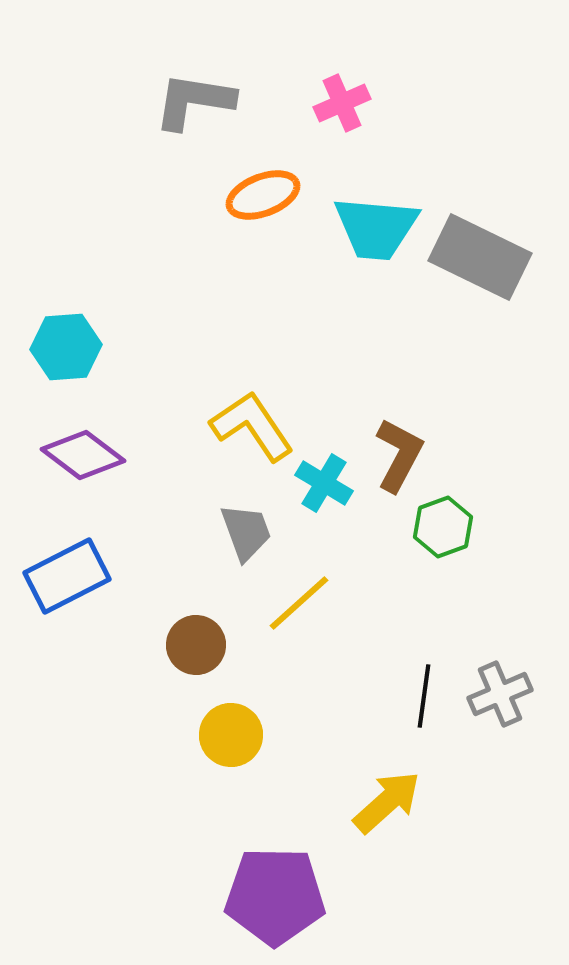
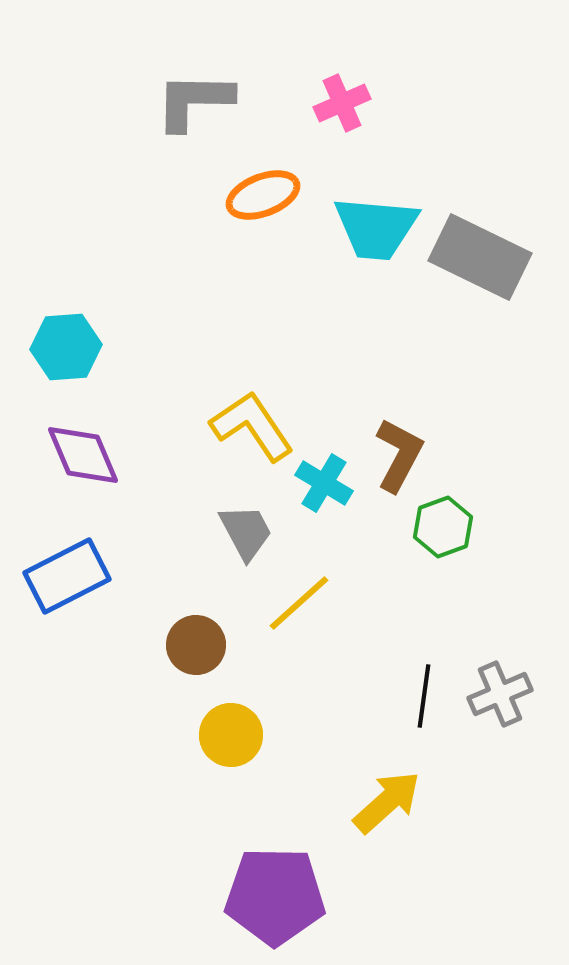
gray L-shape: rotated 8 degrees counterclockwise
purple diamond: rotated 30 degrees clockwise
gray trapezoid: rotated 8 degrees counterclockwise
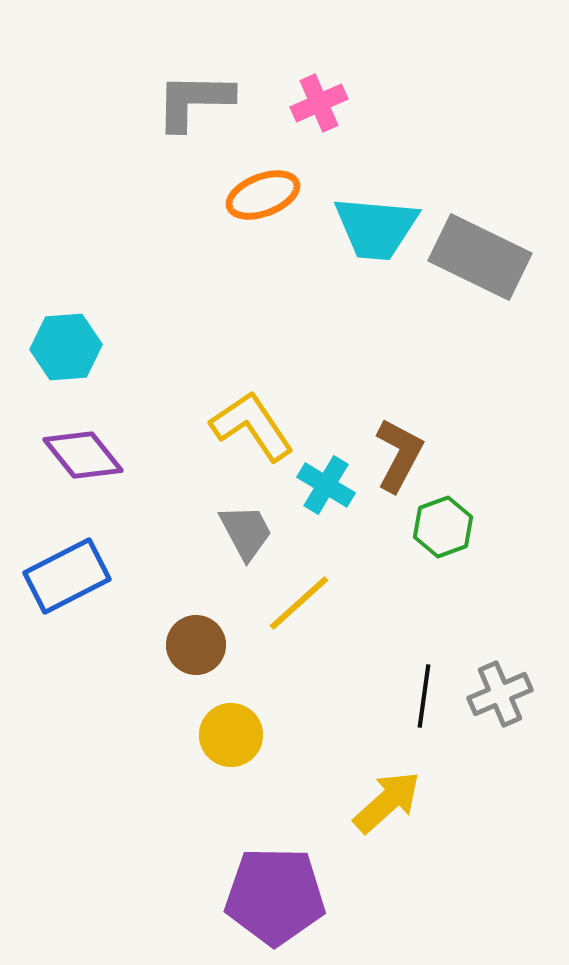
pink cross: moved 23 px left
purple diamond: rotated 16 degrees counterclockwise
cyan cross: moved 2 px right, 2 px down
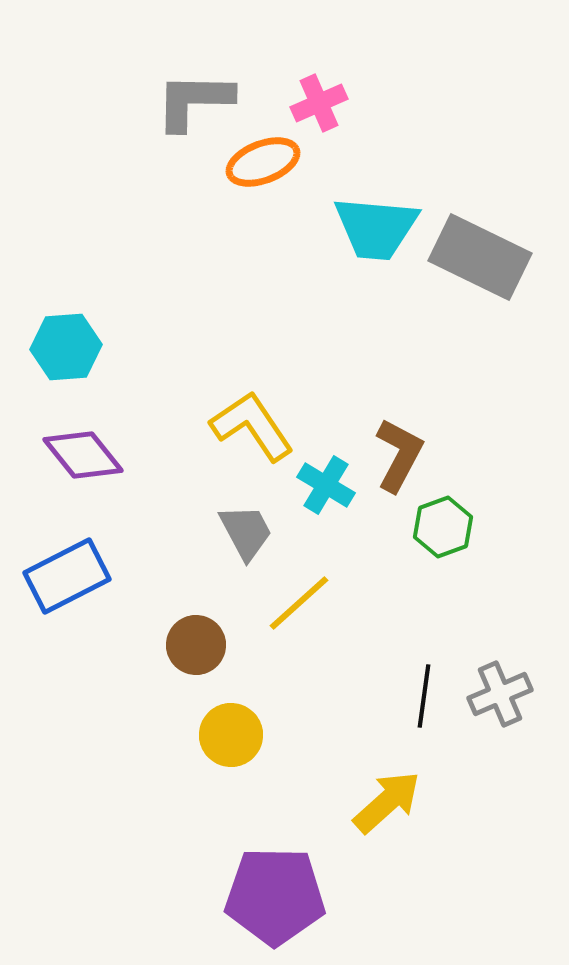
orange ellipse: moved 33 px up
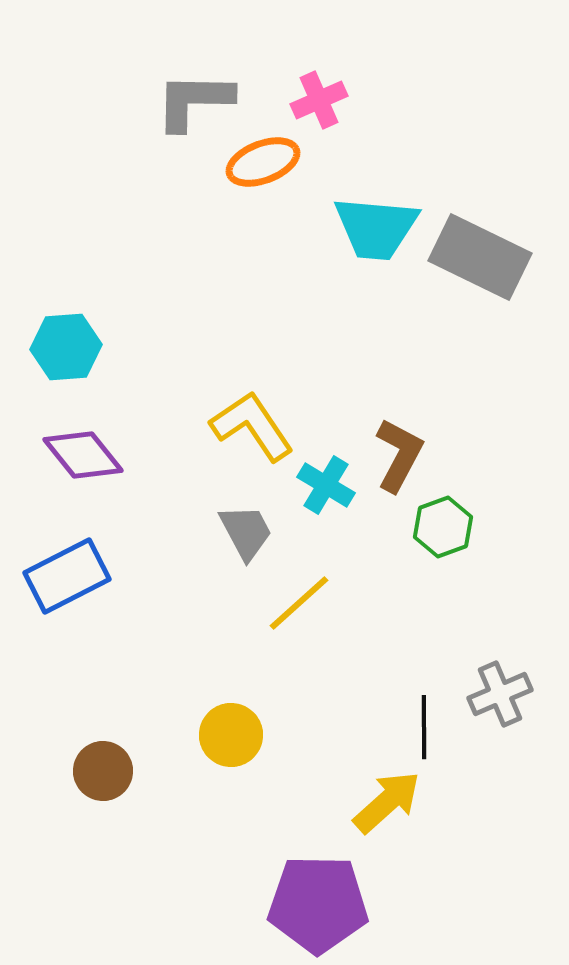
pink cross: moved 3 px up
brown circle: moved 93 px left, 126 px down
black line: moved 31 px down; rotated 8 degrees counterclockwise
purple pentagon: moved 43 px right, 8 px down
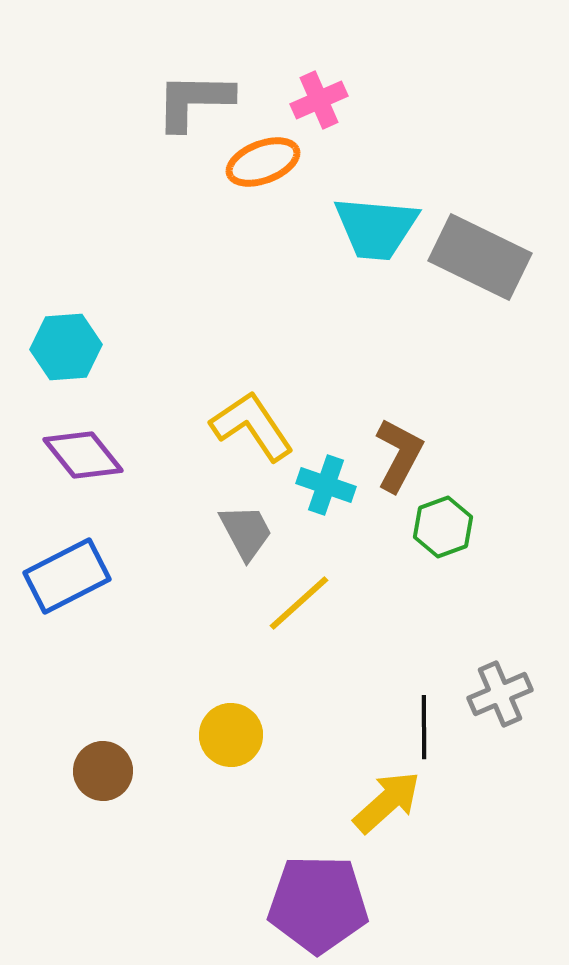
cyan cross: rotated 12 degrees counterclockwise
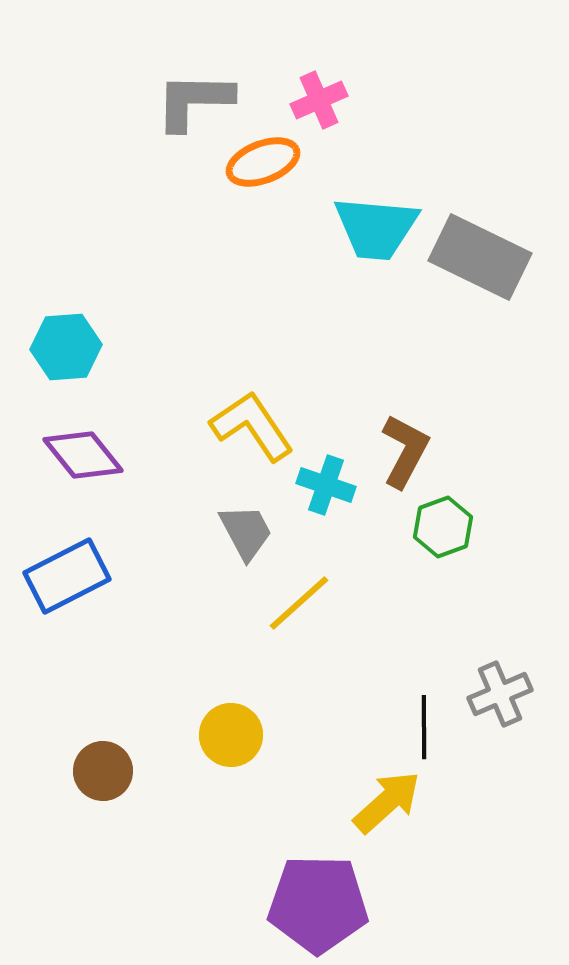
brown L-shape: moved 6 px right, 4 px up
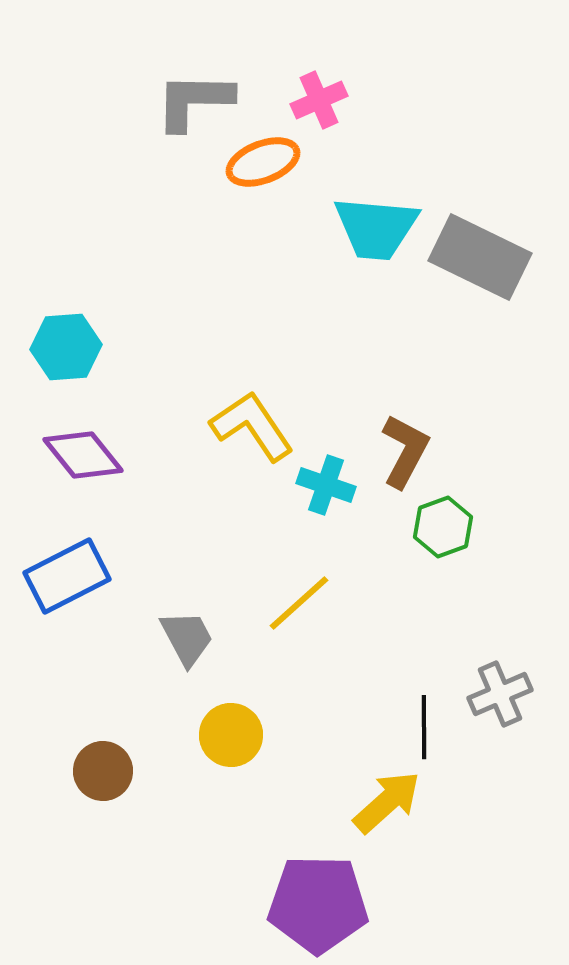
gray trapezoid: moved 59 px left, 106 px down
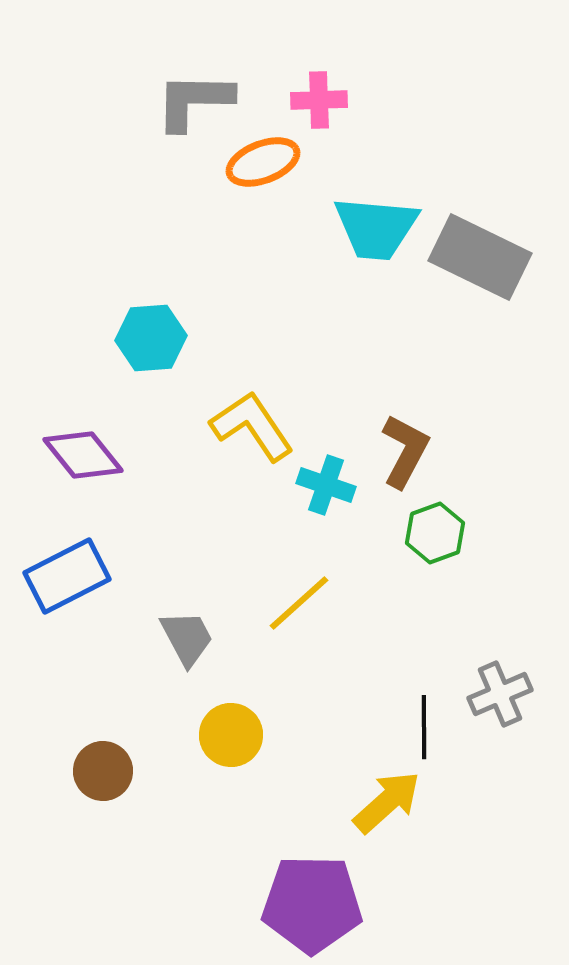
pink cross: rotated 22 degrees clockwise
cyan hexagon: moved 85 px right, 9 px up
green hexagon: moved 8 px left, 6 px down
purple pentagon: moved 6 px left
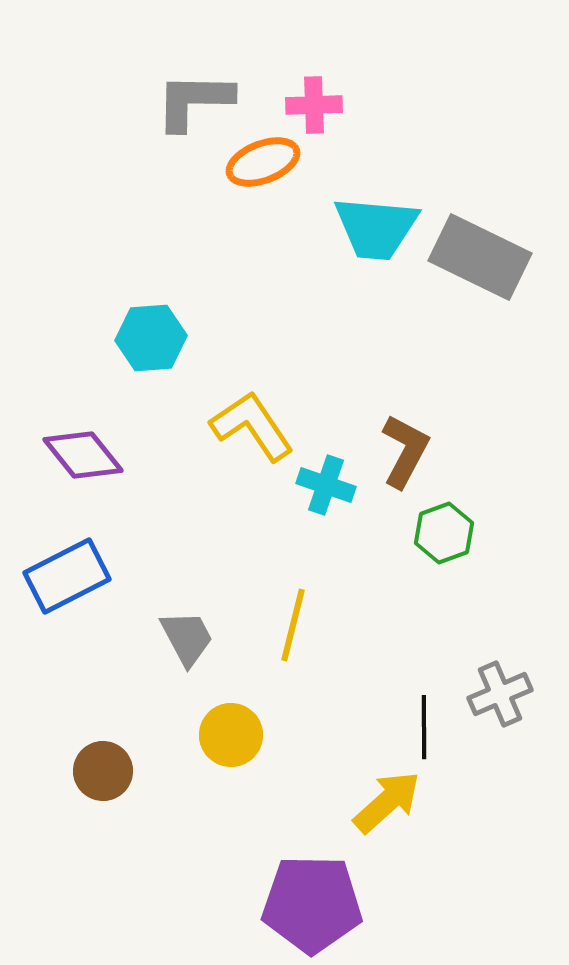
pink cross: moved 5 px left, 5 px down
green hexagon: moved 9 px right
yellow line: moved 6 px left, 22 px down; rotated 34 degrees counterclockwise
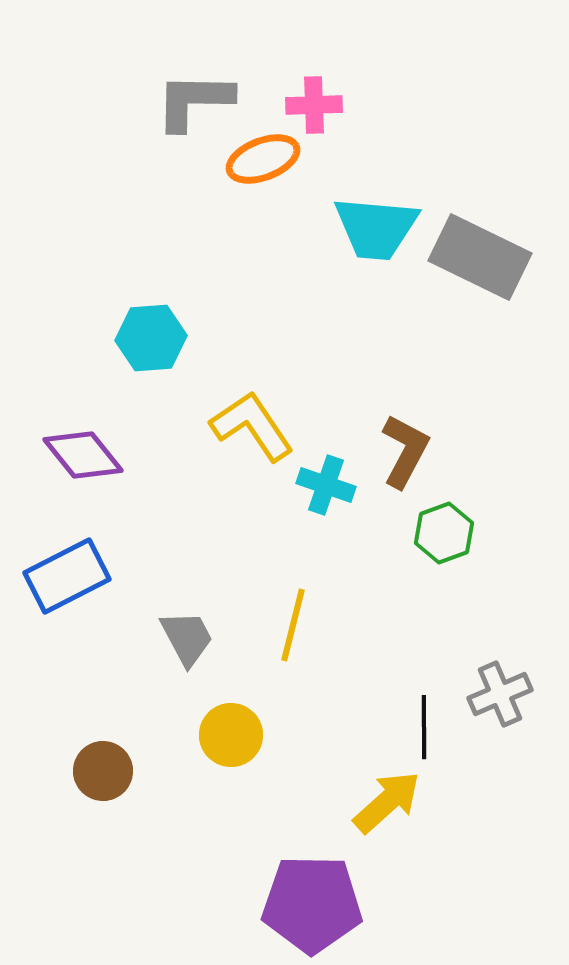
orange ellipse: moved 3 px up
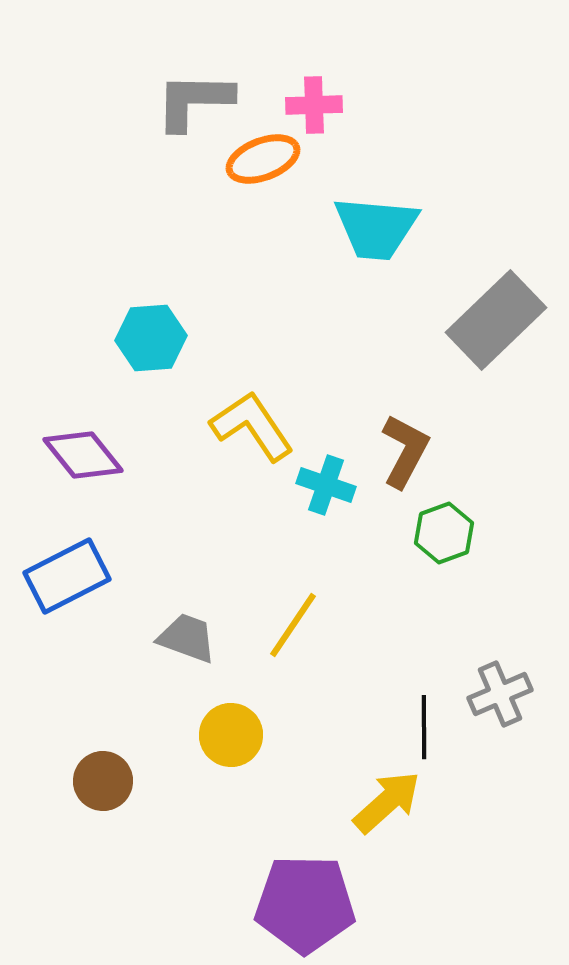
gray rectangle: moved 16 px right, 63 px down; rotated 70 degrees counterclockwise
yellow line: rotated 20 degrees clockwise
gray trapezoid: rotated 42 degrees counterclockwise
brown circle: moved 10 px down
purple pentagon: moved 7 px left
